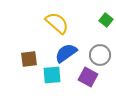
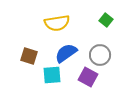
yellow semicircle: rotated 130 degrees clockwise
brown square: moved 3 px up; rotated 24 degrees clockwise
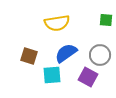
green square: rotated 32 degrees counterclockwise
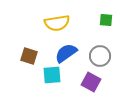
gray circle: moved 1 px down
purple square: moved 3 px right, 5 px down
